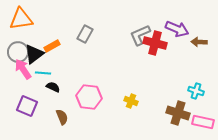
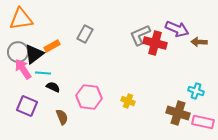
yellow cross: moved 3 px left
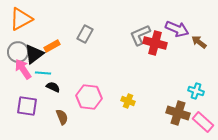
orange triangle: rotated 20 degrees counterclockwise
brown arrow: rotated 35 degrees clockwise
purple square: rotated 15 degrees counterclockwise
pink rectangle: rotated 30 degrees clockwise
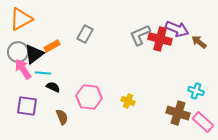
red cross: moved 5 px right, 4 px up
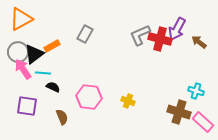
purple arrow: rotated 95 degrees clockwise
brown cross: moved 1 px right, 1 px up
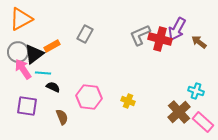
brown cross: rotated 30 degrees clockwise
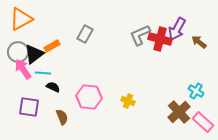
cyan cross: rotated 14 degrees clockwise
purple square: moved 2 px right, 1 px down
